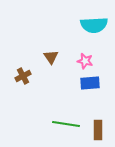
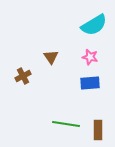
cyan semicircle: rotated 28 degrees counterclockwise
pink star: moved 5 px right, 4 px up
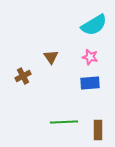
green line: moved 2 px left, 2 px up; rotated 12 degrees counterclockwise
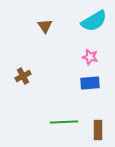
cyan semicircle: moved 4 px up
brown triangle: moved 6 px left, 31 px up
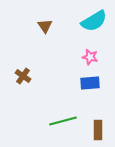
brown cross: rotated 28 degrees counterclockwise
green line: moved 1 px left, 1 px up; rotated 12 degrees counterclockwise
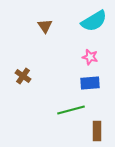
green line: moved 8 px right, 11 px up
brown rectangle: moved 1 px left, 1 px down
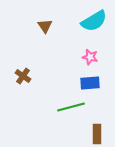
green line: moved 3 px up
brown rectangle: moved 3 px down
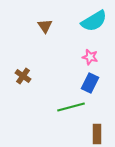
blue rectangle: rotated 60 degrees counterclockwise
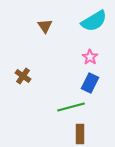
pink star: rotated 21 degrees clockwise
brown rectangle: moved 17 px left
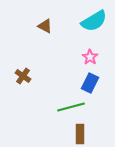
brown triangle: rotated 28 degrees counterclockwise
